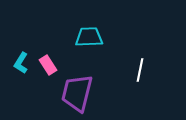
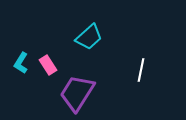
cyan trapezoid: rotated 140 degrees clockwise
white line: moved 1 px right
purple trapezoid: rotated 18 degrees clockwise
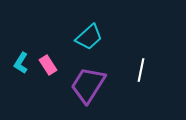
purple trapezoid: moved 11 px right, 8 px up
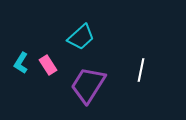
cyan trapezoid: moved 8 px left
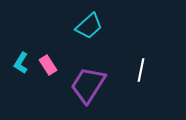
cyan trapezoid: moved 8 px right, 11 px up
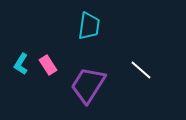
cyan trapezoid: rotated 40 degrees counterclockwise
cyan L-shape: moved 1 px down
white line: rotated 60 degrees counterclockwise
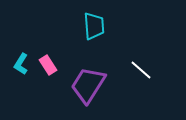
cyan trapezoid: moved 5 px right; rotated 12 degrees counterclockwise
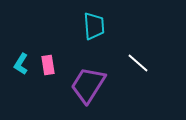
pink rectangle: rotated 24 degrees clockwise
white line: moved 3 px left, 7 px up
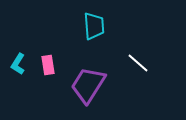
cyan L-shape: moved 3 px left
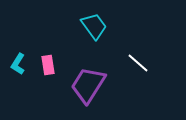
cyan trapezoid: rotated 32 degrees counterclockwise
